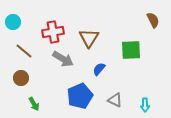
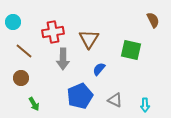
brown triangle: moved 1 px down
green square: rotated 15 degrees clockwise
gray arrow: rotated 60 degrees clockwise
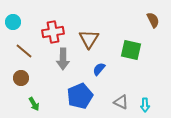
gray triangle: moved 6 px right, 2 px down
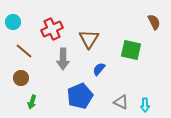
brown semicircle: moved 1 px right, 2 px down
red cross: moved 1 px left, 3 px up; rotated 15 degrees counterclockwise
green arrow: moved 2 px left, 2 px up; rotated 48 degrees clockwise
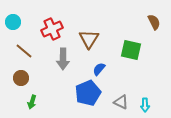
blue pentagon: moved 8 px right, 3 px up
